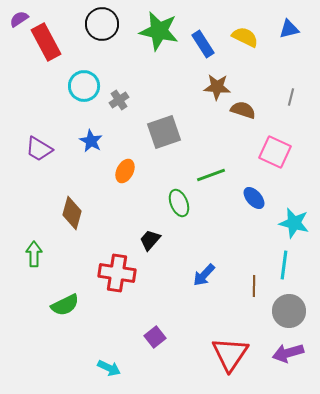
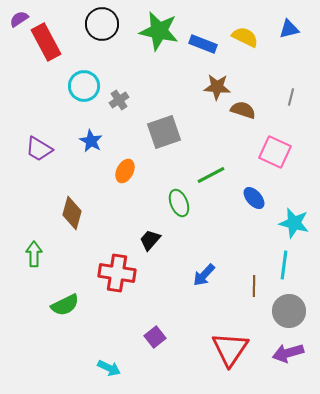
blue rectangle: rotated 36 degrees counterclockwise
green line: rotated 8 degrees counterclockwise
red triangle: moved 5 px up
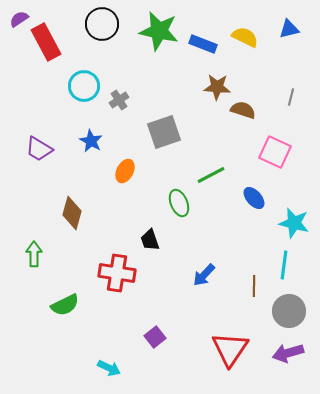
black trapezoid: rotated 60 degrees counterclockwise
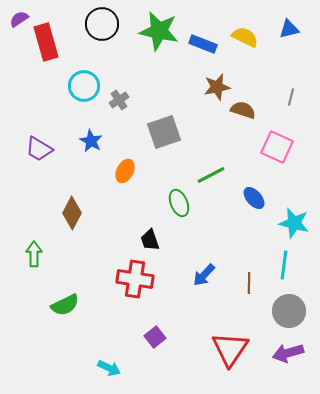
red rectangle: rotated 12 degrees clockwise
brown star: rotated 16 degrees counterclockwise
pink square: moved 2 px right, 5 px up
brown diamond: rotated 12 degrees clockwise
red cross: moved 18 px right, 6 px down
brown line: moved 5 px left, 3 px up
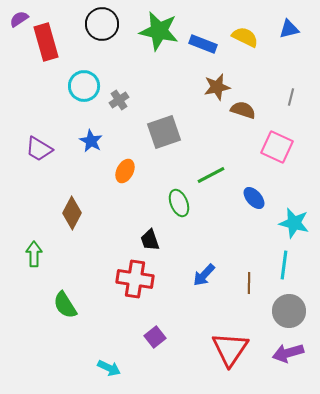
green semicircle: rotated 84 degrees clockwise
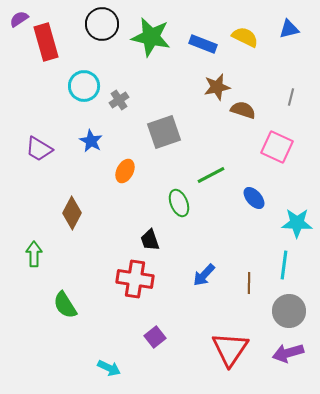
green star: moved 8 px left, 6 px down
cyan star: moved 3 px right; rotated 12 degrees counterclockwise
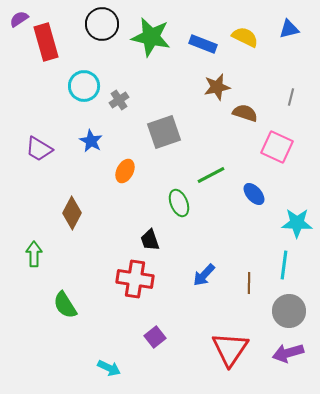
brown semicircle: moved 2 px right, 3 px down
blue ellipse: moved 4 px up
